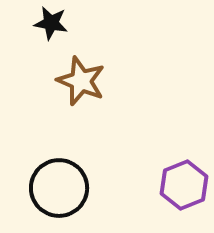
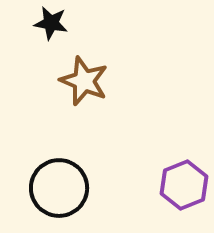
brown star: moved 3 px right
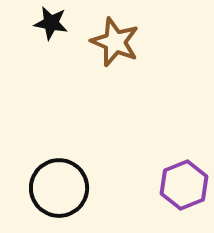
brown star: moved 31 px right, 39 px up
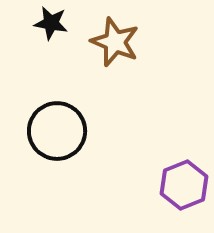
black circle: moved 2 px left, 57 px up
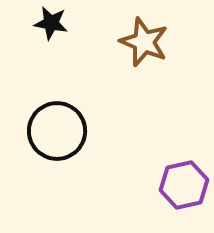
brown star: moved 29 px right
purple hexagon: rotated 9 degrees clockwise
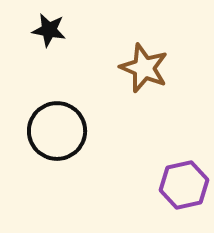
black star: moved 2 px left, 7 px down
brown star: moved 26 px down
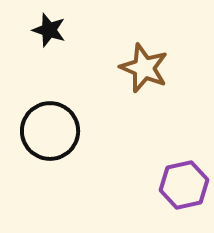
black star: rotated 8 degrees clockwise
black circle: moved 7 px left
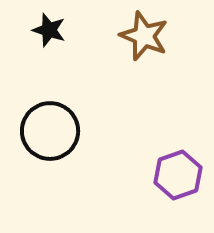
brown star: moved 32 px up
purple hexagon: moved 6 px left, 10 px up; rotated 6 degrees counterclockwise
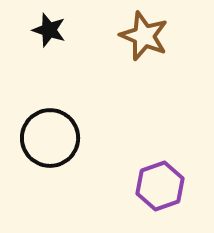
black circle: moved 7 px down
purple hexagon: moved 18 px left, 11 px down
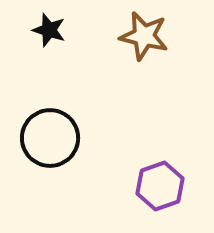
brown star: rotated 9 degrees counterclockwise
